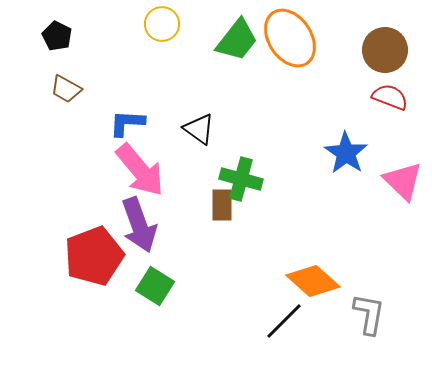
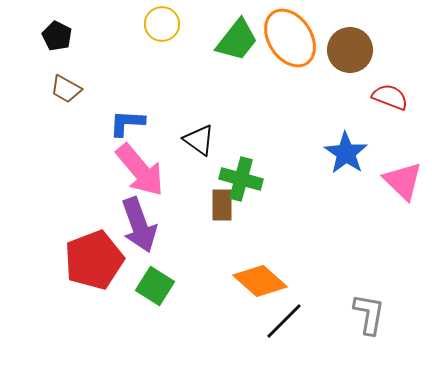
brown circle: moved 35 px left
black triangle: moved 11 px down
red pentagon: moved 4 px down
orange diamond: moved 53 px left
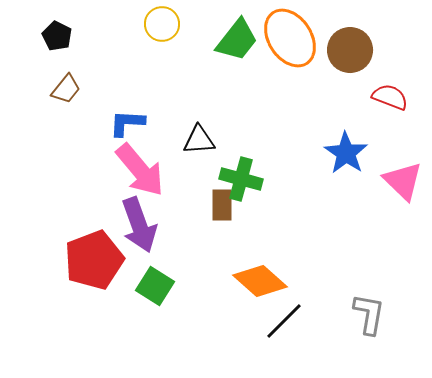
brown trapezoid: rotated 80 degrees counterclockwise
black triangle: rotated 40 degrees counterclockwise
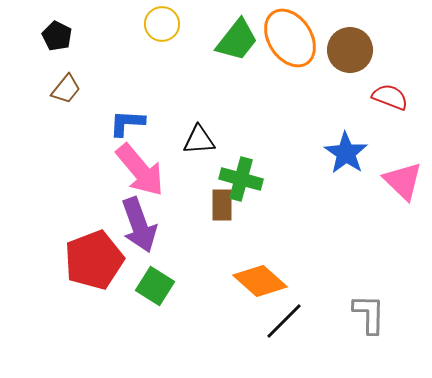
gray L-shape: rotated 9 degrees counterclockwise
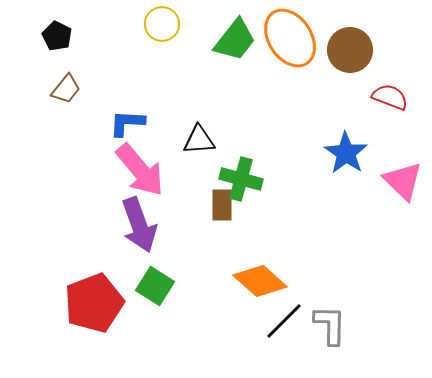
green trapezoid: moved 2 px left
red pentagon: moved 43 px down
gray L-shape: moved 39 px left, 11 px down
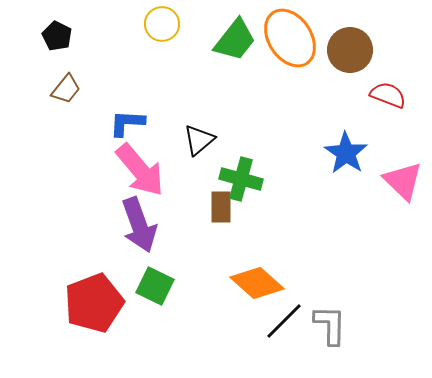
red semicircle: moved 2 px left, 2 px up
black triangle: rotated 36 degrees counterclockwise
brown rectangle: moved 1 px left, 2 px down
orange diamond: moved 3 px left, 2 px down
green square: rotated 6 degrees counterclockwise
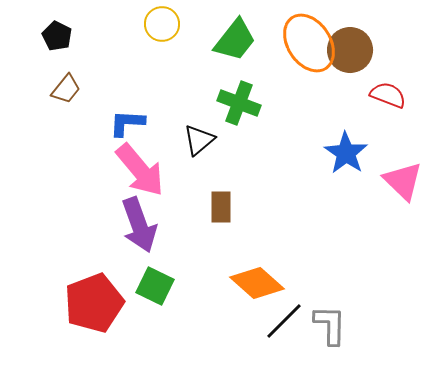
orange ellipse: moved 19 px right, 5 px down
green cross: moved 2 px left, 76 px up; rotated 6 degrees clockwise
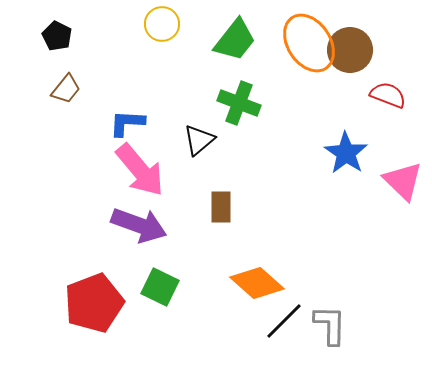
purple arrow: rotated 50 degrees counterclockwise
green square: moved 5 px right, 1 px down
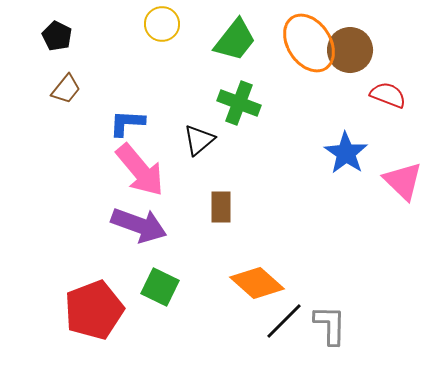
red pentagon: moved 7 px down
